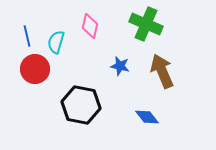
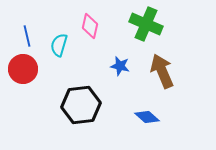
cyan semicircle: moved 3 px right, 3 px down
red circle: moved 12 px left
black hexagon: rotated 18 degrees counterclockwise
blue diamond: rotated 10 degrees counterclockwise
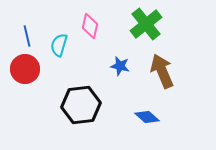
green cross: rotated 28 degrees clockwise
red circle: moved 2 px right
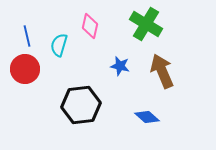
green cross: rotated 20 degrees counterclockwise
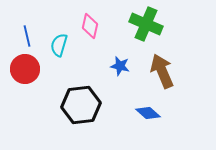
green cross: rotated 8 degrees counterclockwise
blue diamond: moved 1 px right, 4 px up
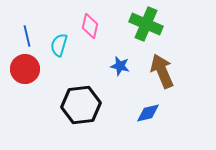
blue diamond: rotated 55 degrees counterclockwise
